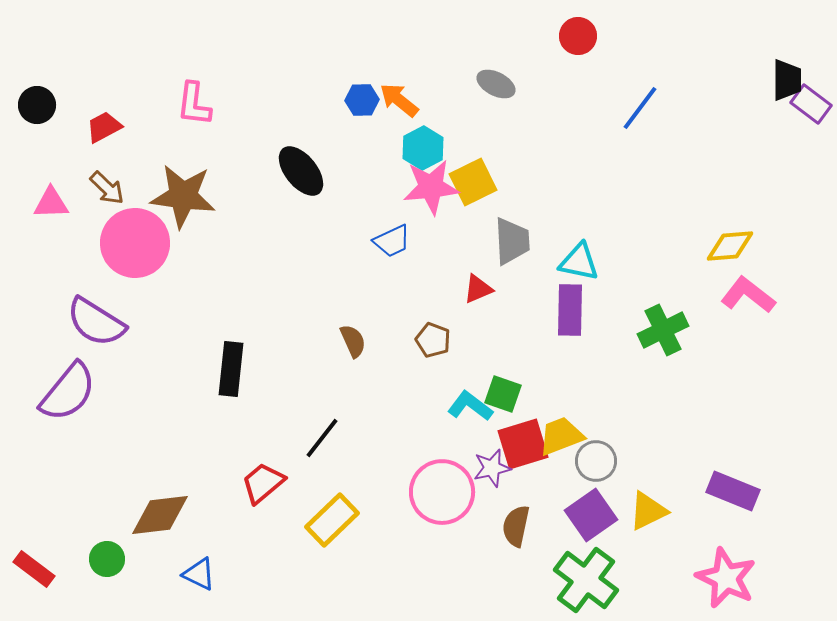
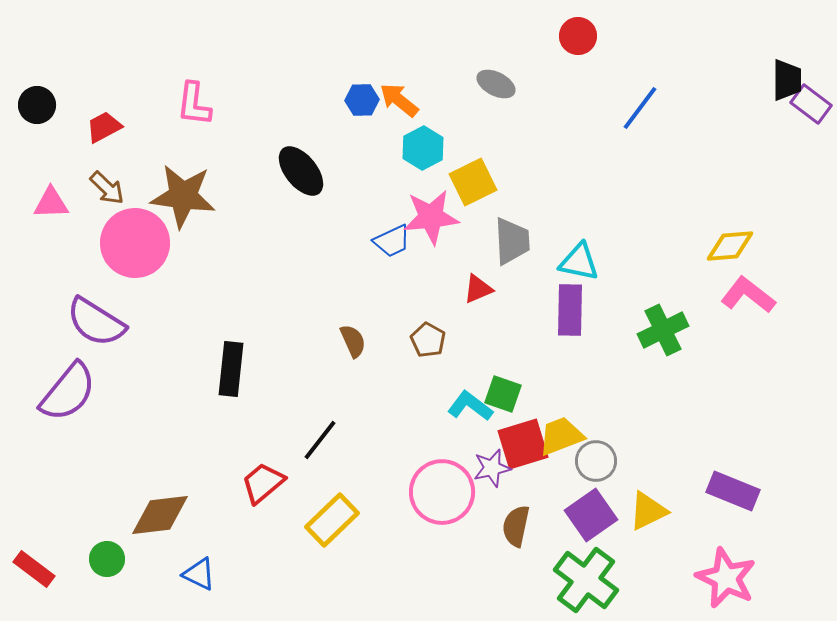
pink star at (431, 187): moved 30 px down
brown pentagon at (433, 340): moved 5 px left; rotated 8 degrees clockwise
black line at (322, 438): moved 2 px left, 2 px down
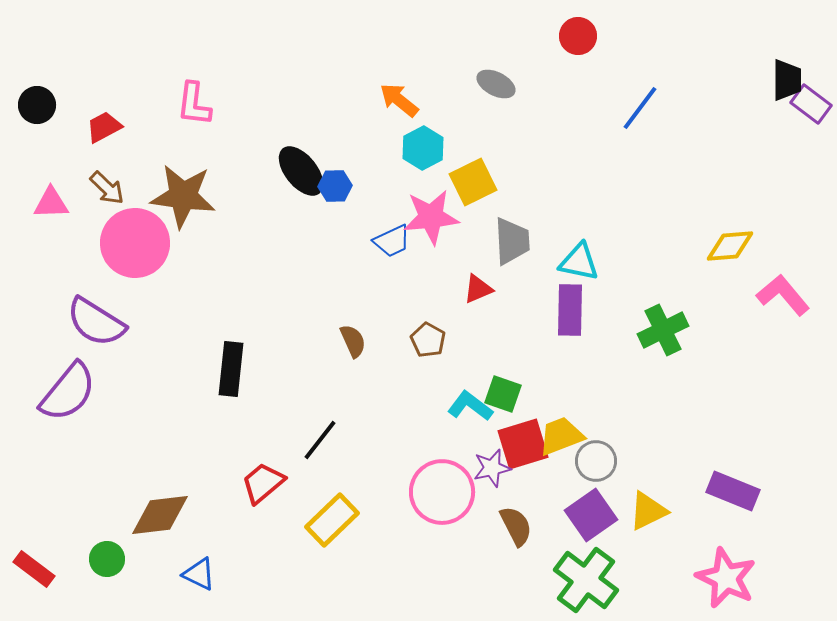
blue hexagon at (362, 100): moved 27 px left, 86 px down
pink L-shape at (748, 295): moved 35 px right; rotated 12 degrees clockwise
brown semicircle at (516, 526): rotated 141 degrees clockwise
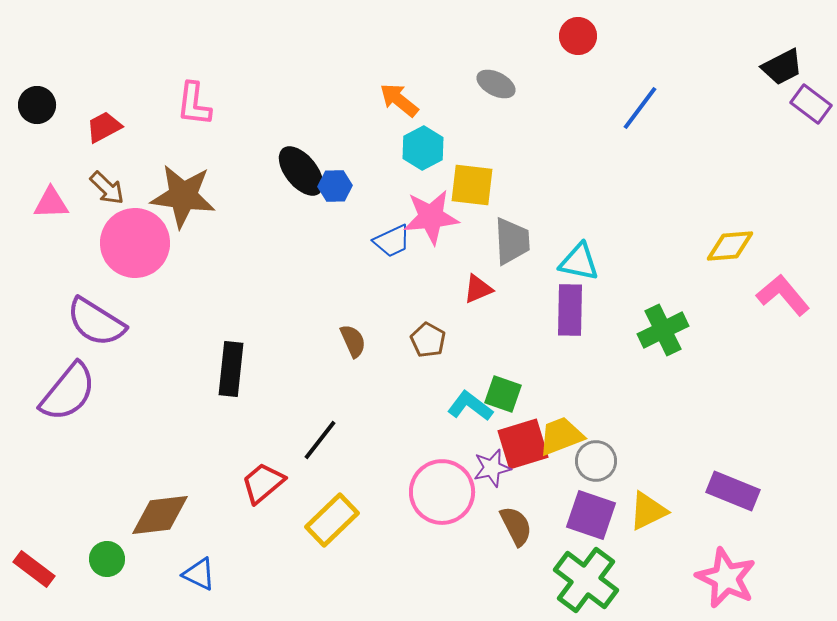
black trapezoid at (787, 80): moved 5 px left, 13 px up; rotated 63 degrees clockwise
yellow square at (473, 182): moved 1 px left, 3 px down; rotated 33 degrees clockwise
purple square at (591, 515): rotated 36 degrees counterclockwise
